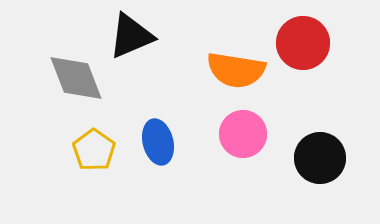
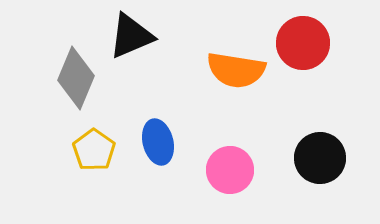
gray diamond: rotated 44 degrees clockwise
pink circle: moved 13 px left, 36 px down
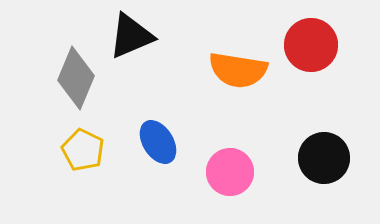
red circle: moved 8 px right, 2 px down
orange semicircle: moved 2 px right
blue ellipse: rotated 18 degrees counterclockwise
yellow pentagon: moved 11 px left; rotated 9 degrees counterclockwise
black circle: moved 4 px right
pink circle: moved 2 px down
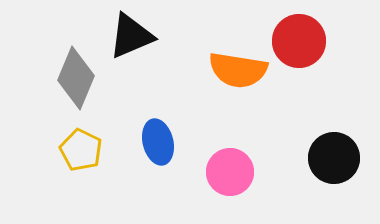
red circle: moved 12 px left, 4 px up
blue ellipse: rotated 18 degrees clockwise
yellow pentagon: moved 2 px left
black circle: moved 10 px right
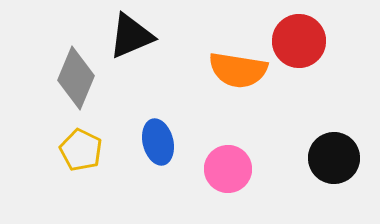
pink circle: moved 2 px left, 3 px up
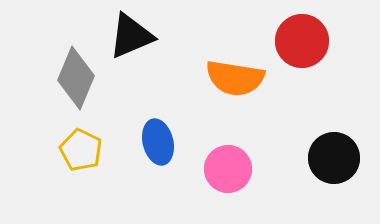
red circle: moved 3 px right
orange semicircle: moved 3 px left, 8 px down
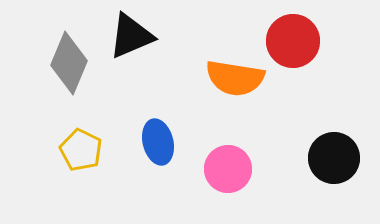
red circle: moved 9 px left
gray diamond: moved 7 px left, 15 px up
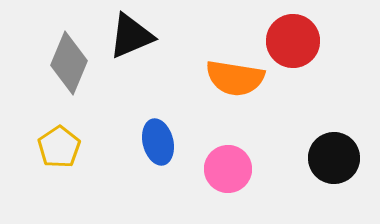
yellow pentagon: moved 22 px left, 3 px up; rotated 12 degrees clockwise
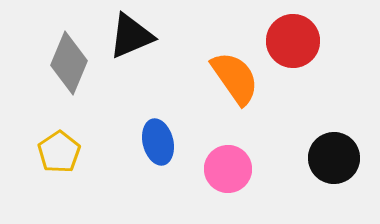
orange semicircle: rotated 134 degrees counterclockwise
yellow pentagon: moved 5 px down
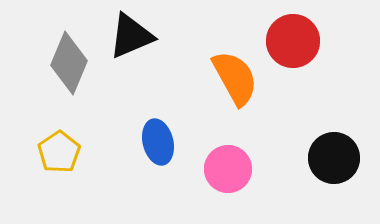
orange semicircle: rotated 6 degrees clockwise
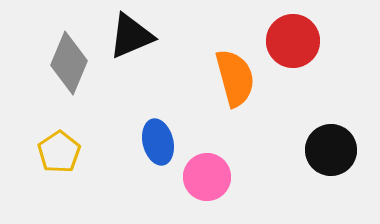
orange semicircle: rotated 14 degrees clockwise
black circle: moved 3 px left, 8 px up
pink circle: moved 21 px left, 8 px down
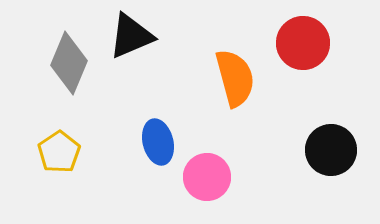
red circle: moved 10 px right, 2 px down
